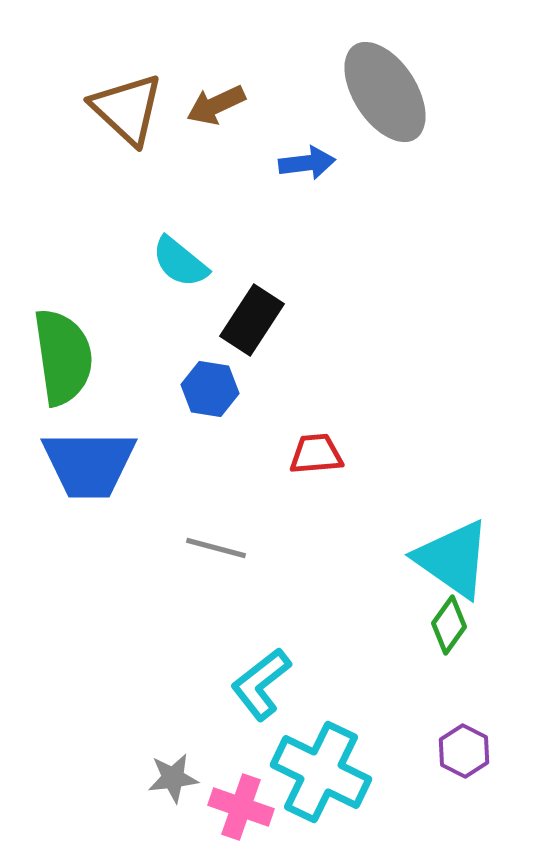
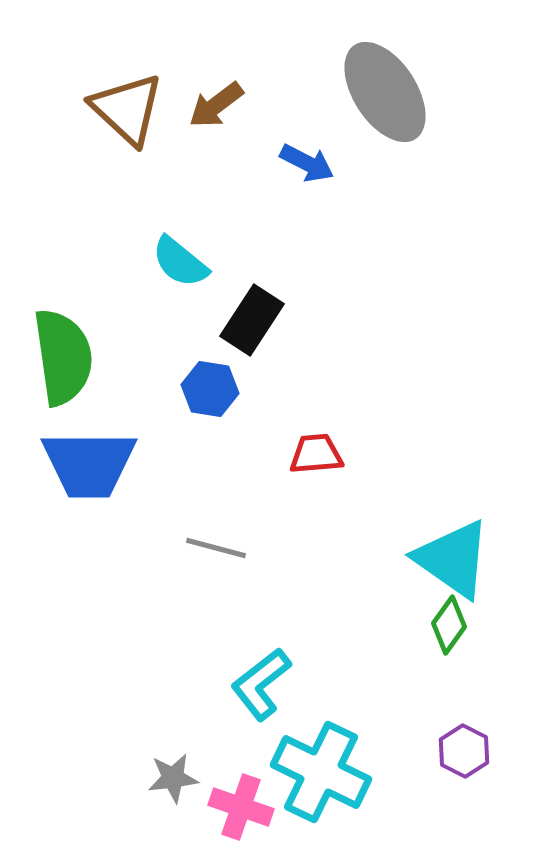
brown arrow: rotated 12 degrees counterclockwise
blue arrow: rotated 34 degrees clockwise
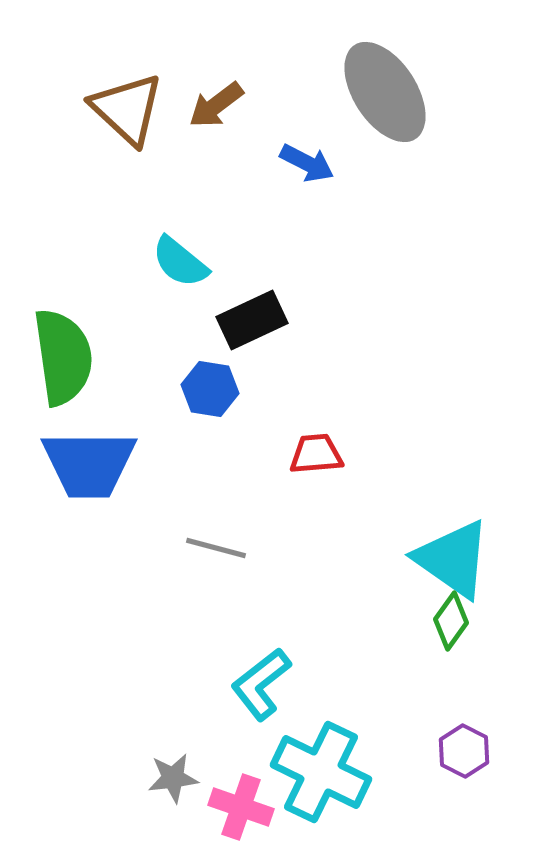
black rectangle: rotated 32 degrees clockwise
green diamond: moved 2 px right, 4 px up
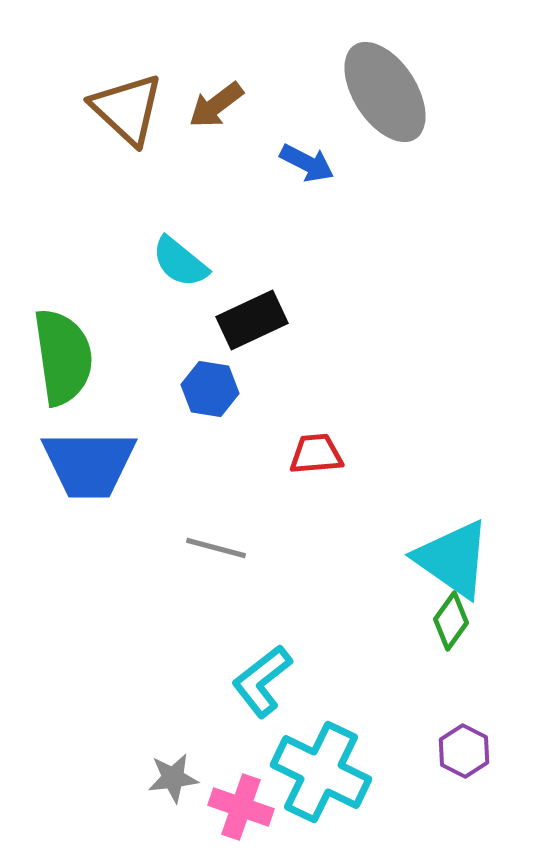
cyan L-shape: moved 1 px right, 3 px up
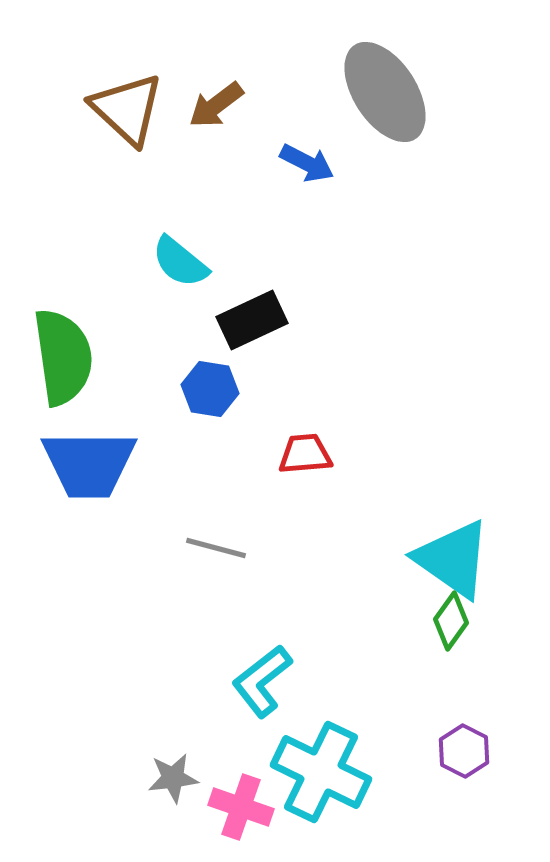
red trapezoid: moved 11 px left
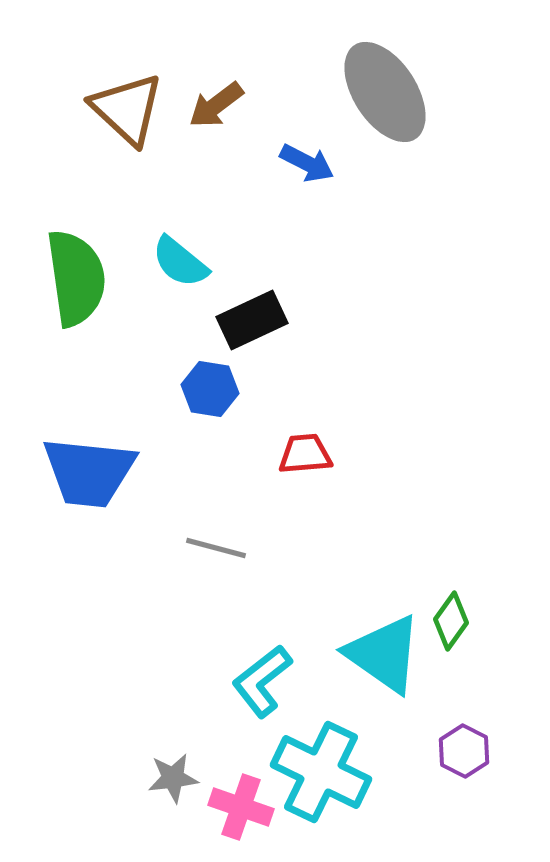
green semicircle: moved 13 px right, 79 px up
blue trapezoid: moved 8 px down; rotated 6 degrees clockwise
cyan triangle: moved 69 px left, 95 px down
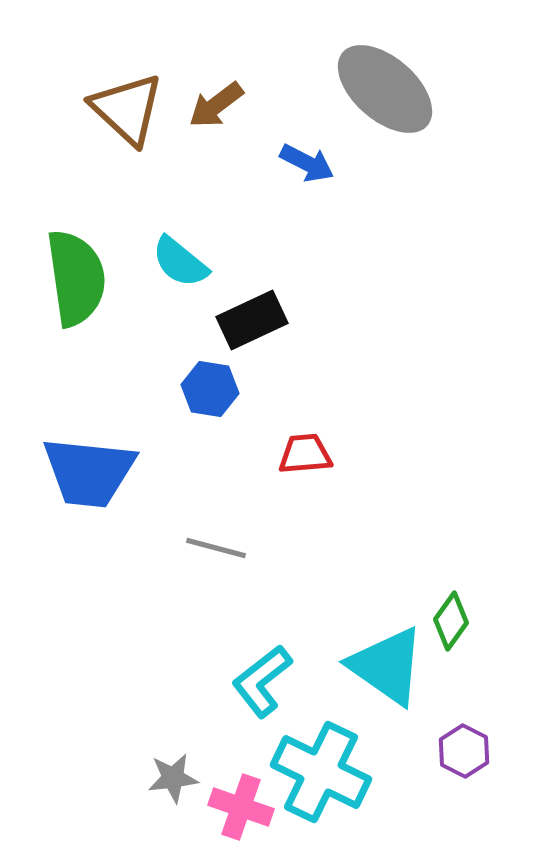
gray ellipse: moved 3 px up; rotated 16 degrees counterclockwise
cyan triangle: moved 3 px right, 12 px down
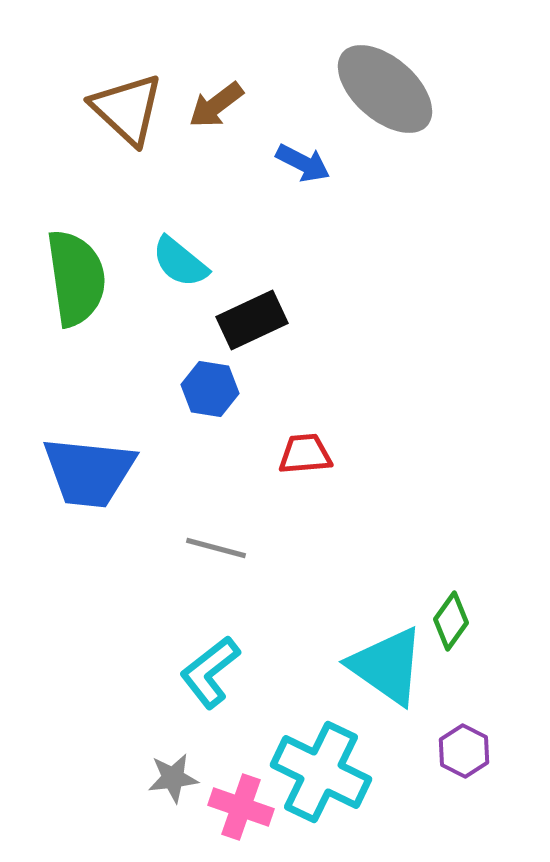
blue arrow: moved 4 px left
cyan L-shape: moved 52 px left, 9 px up
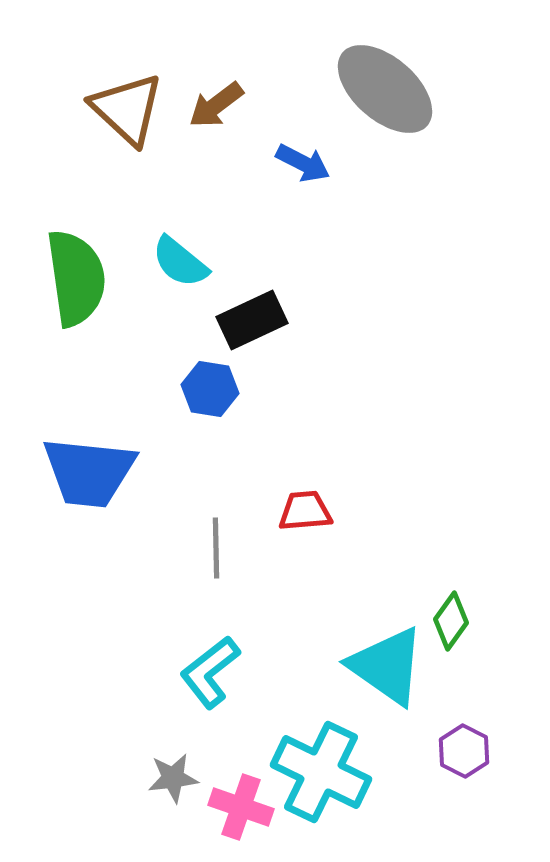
red trapezoid: moved 57 px down
gray line: rotated 74 degrees clockwise
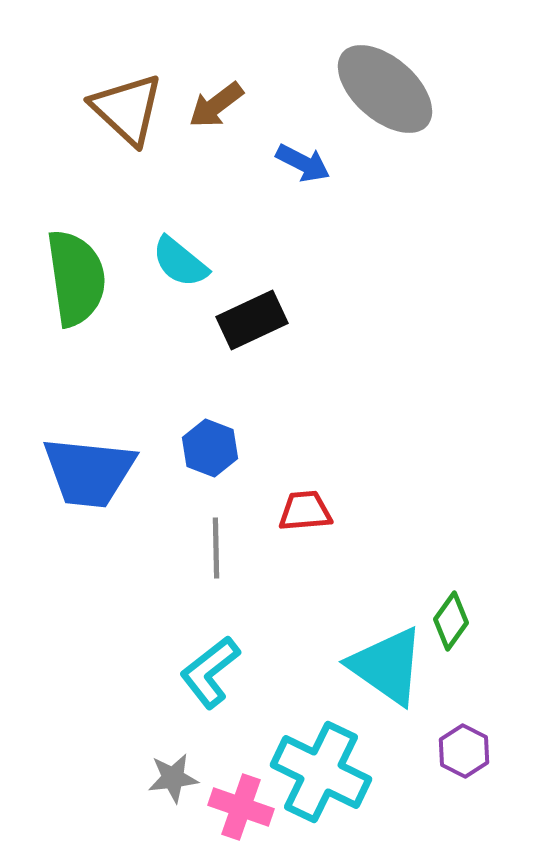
blue hexagon: moved 59 px down; rotated 12 degrees clockwise
